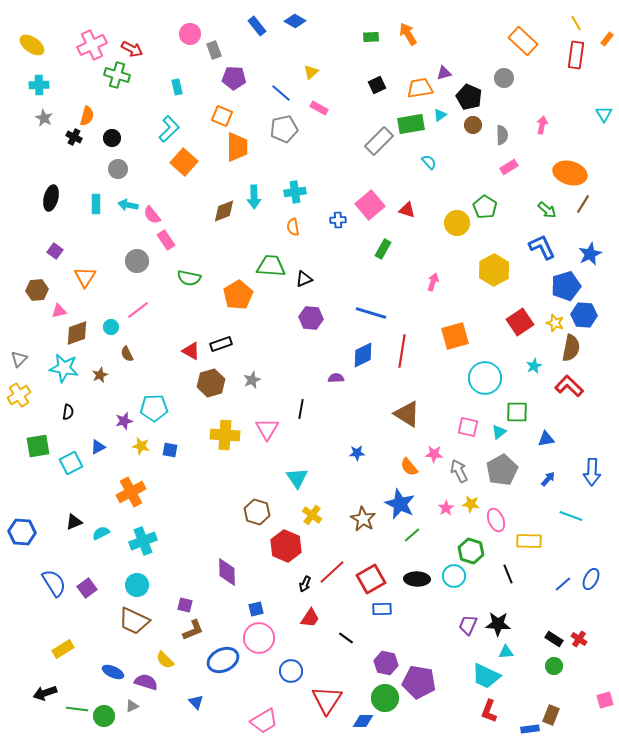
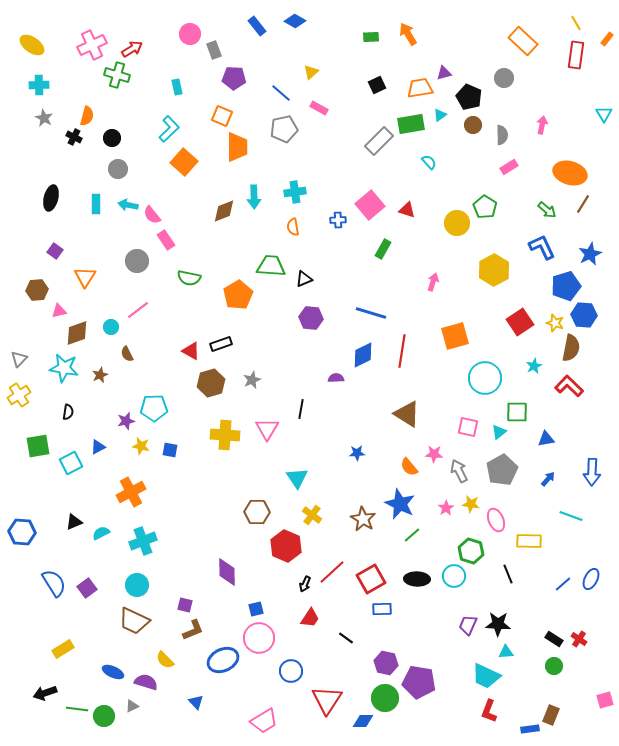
red arrow at (132, 49): rotated 60 degrees counterclockwise
purple star at (124, 421): moved 2 px right
brown hexagon at (257, 512): rotated 15 degrees counterclockwise
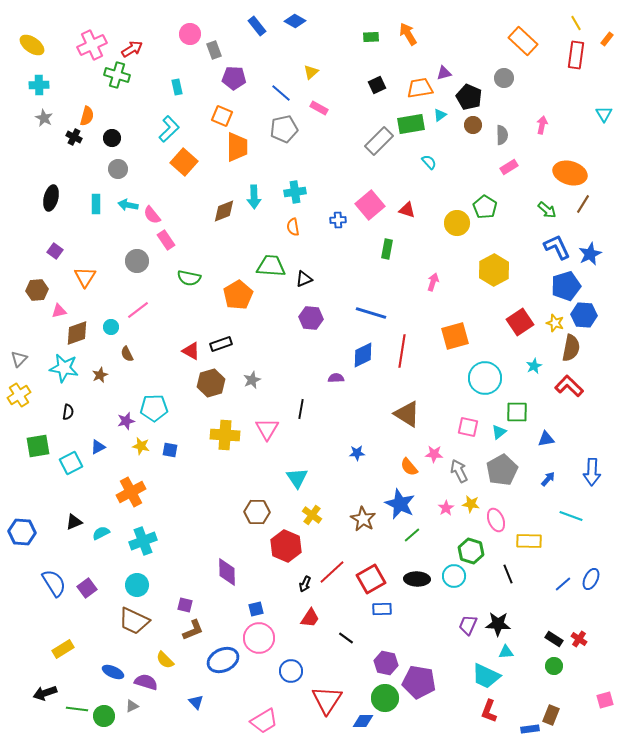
blue L-shape at (542, 247): moved 15 px right
green rectangle at (383, 249): moved 4 px right; rotated 18 degrees counterclockwise
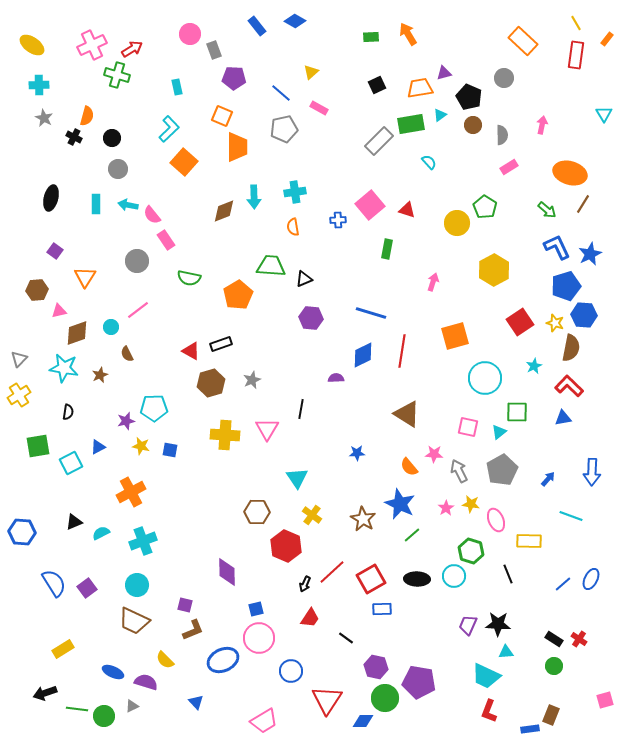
blue triangle at (546, 439): moved 17 px right, 21 px up
purple hexagon at (386, 663): moved 10 px left, 4 px down
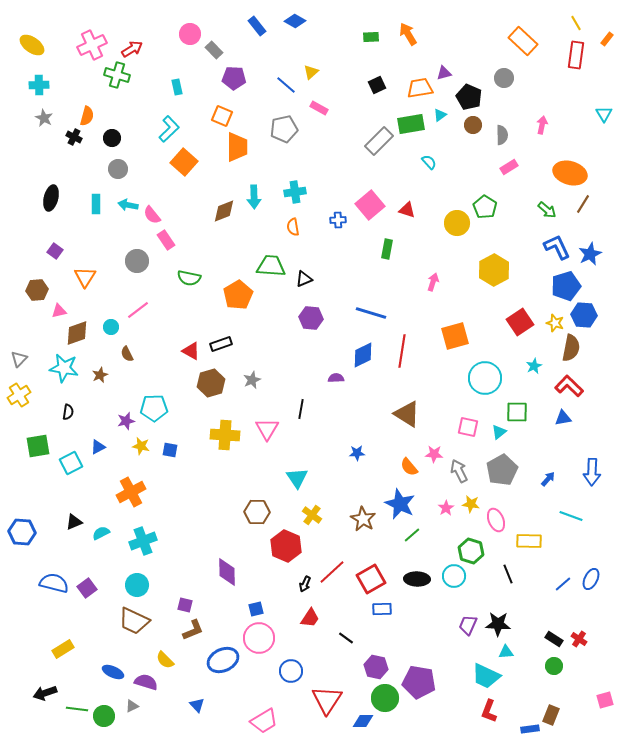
gray rectangle at (214, 50): rotated 24 degrees counterclockwise
blue line at (281, 93): moved 5 px right, 8 px up
blue semicircle at (54, 583): rotated 44 degrees counterclockwise
blue triangle at (196, 702): moved 1 px right, 3 px down
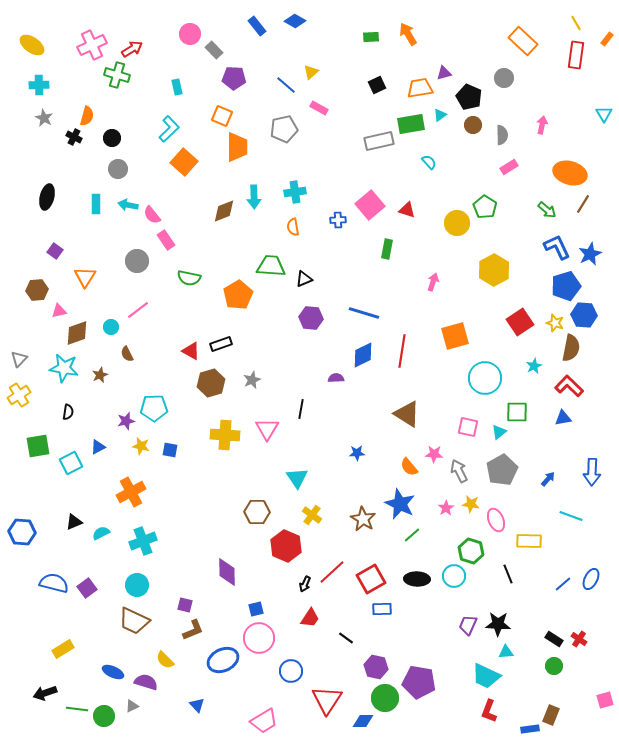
gray rectangle at (379, 141): rotated 32 degrees clockwise
black ellipse at (51, 198): moved 4 px left, 1 px up
blue line at (371, 313): moved 7 px left
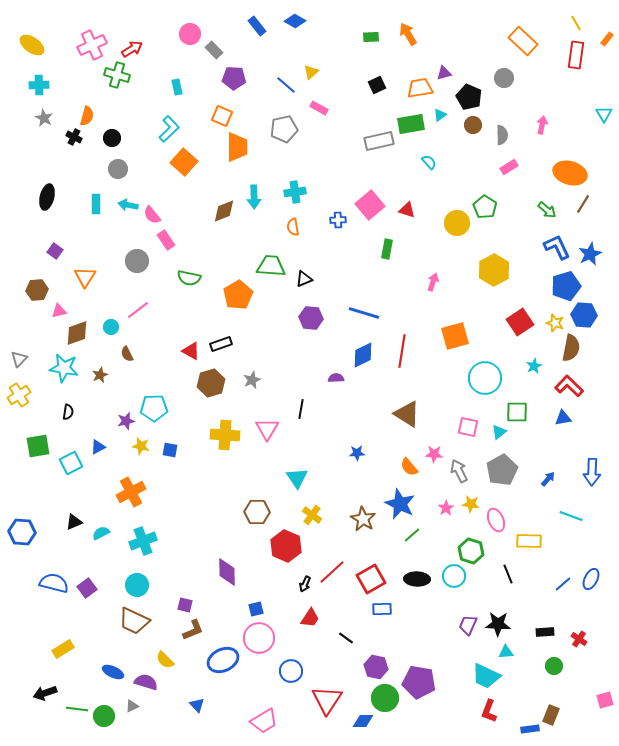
black rectangle at (554, 639): moved 9 px left, 7 px up; rotated 36 degrees counterclockwise
